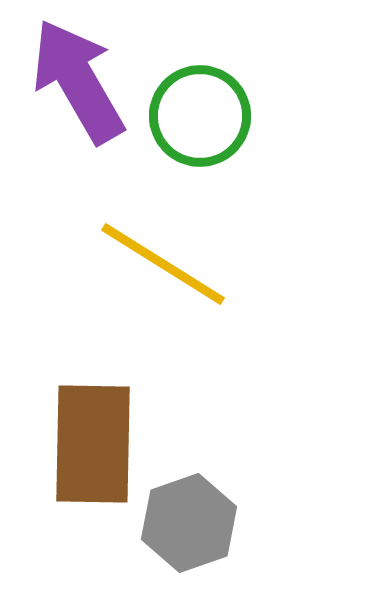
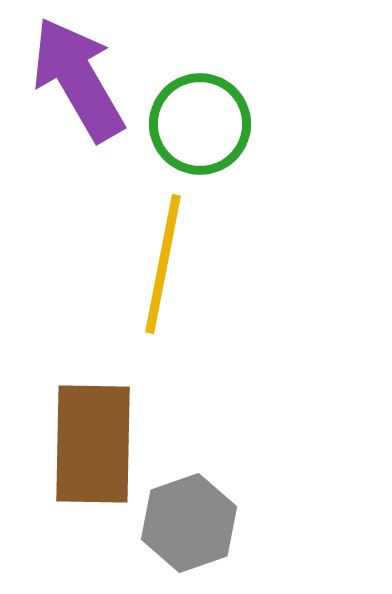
purple arrow: moved 2 px up
green circle: moved 8 px down
yellow line: rotated 69 degrees clockwise
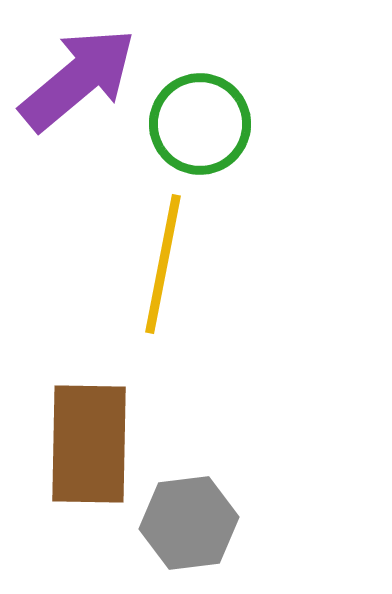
purple arrow: rotated 80 degrees clockwise
brown rectangle: moved 4 px left
gray hexagon: rotated 12 degrees clockwise
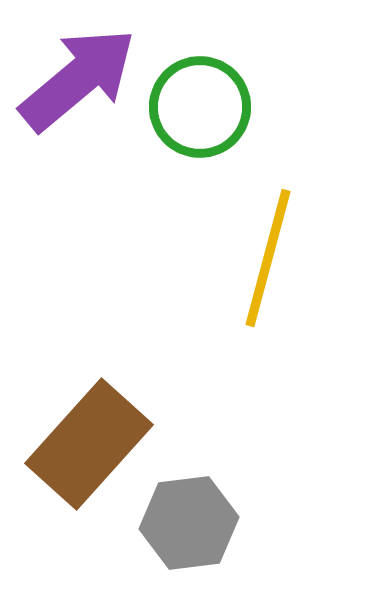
green circle: moved 17 px up
yellow line: moved 105 px right, 6 px up; rotated 4 degrees clockwise
brown rectangle: rotated 41 degrees clockwise
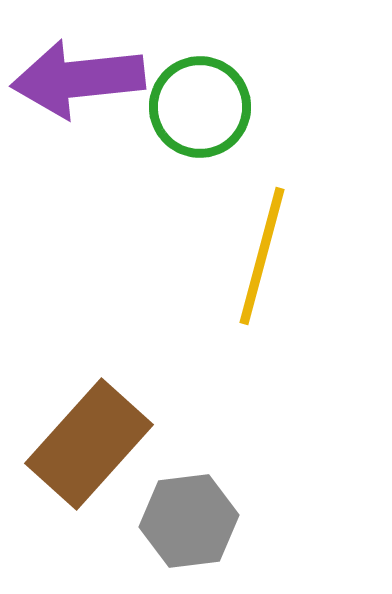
purple arrow: rotated 146 degrees counterclockwise
yellow line: moved 6 px left, 2 px up
gray hexagon: moved 2 px up
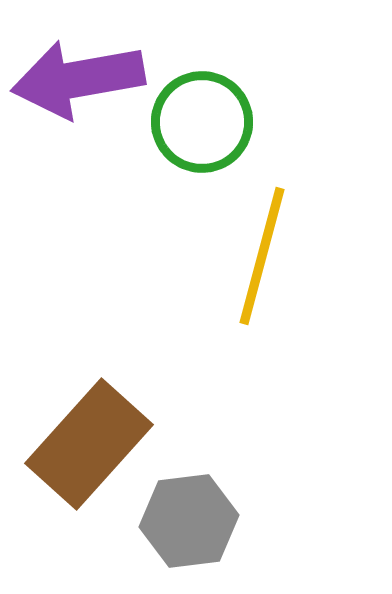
purple arrow: rotated 4 degrees counterclockwise
green circle: moved 2 px right, 15 px down
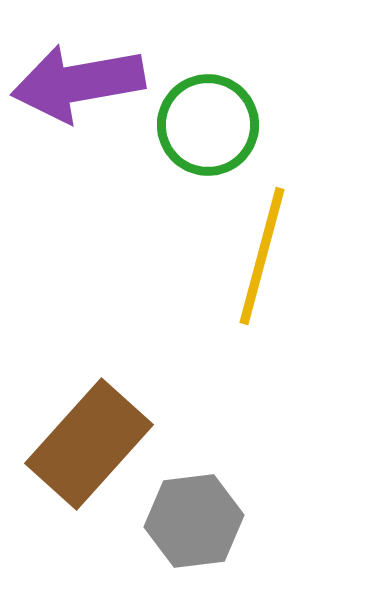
purple arrow: moved 4 px down
green circle: moved 6 px right, 3 px down
gray hexagon: moved 5 px right
